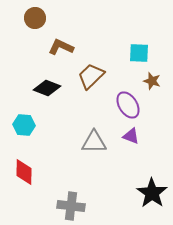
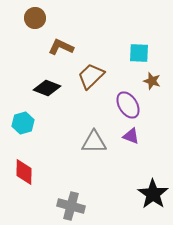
cyan hexagon: moved 1 px left, 2 px up; rotated 20 degrees counterclockwise
black star: moved 1 px right, 1 px down
gray cross: rotated 8 degrees clockwise
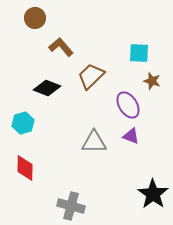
brown L-shape: rotated 25 degrees clockwise
red diamond: moved 1 px right, 4 px up
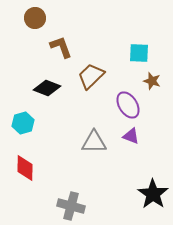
brown L-shape: rotated 20 degrees clockwise
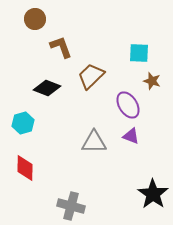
brown circle: moved 1 px down
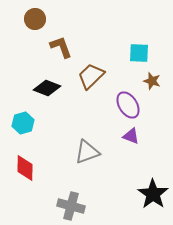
gray triangle: moved 7 px left, 10 px down; rotated 20 degrees counterclockwise
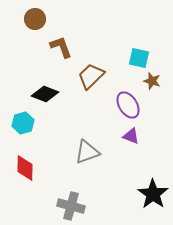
cyan square: moved 5 px down; rotated 10 degrees clockwise
black diamond: moved 2 px left, 6 px down
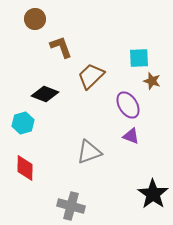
cyan square: rotated 15 degrees counterclockwise
gray triangle: moved 2 px right
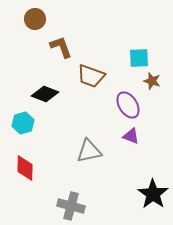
brown trapezoid: rotated 116 degrees counterclockwise
gray triangle: moved 1 px up; rotated 8 degrees clockwise
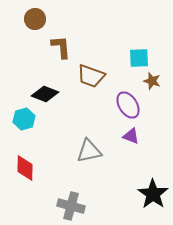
brown L-shape: rotated 15 degrees clockwise
cyan hexagon: moved 1 px right, 4 px up
